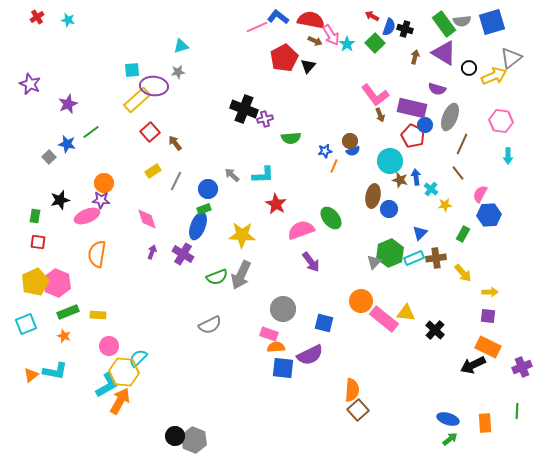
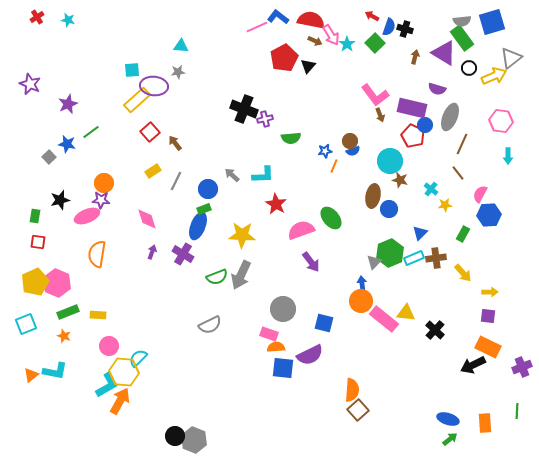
green rectangle at (444, 24): moved 18 px right, 14 px down
cyan triangle at (181, 46): rotated 21 degrees clockwise
blue arrow at (416, 177): moved 54 px left, 107 px down
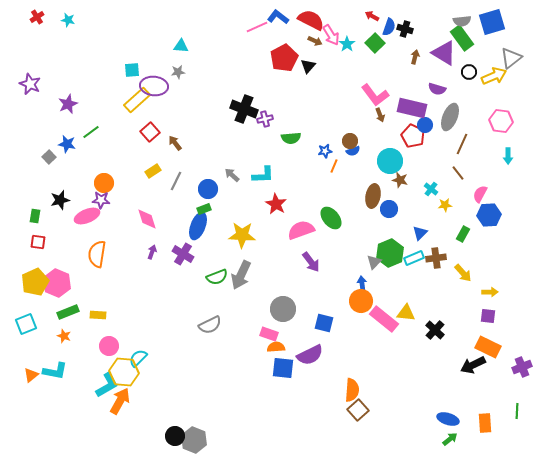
red semicircle at (311, 20): rotated 16 degrees clockwise
black circle at (469, 68): moved 4 px down
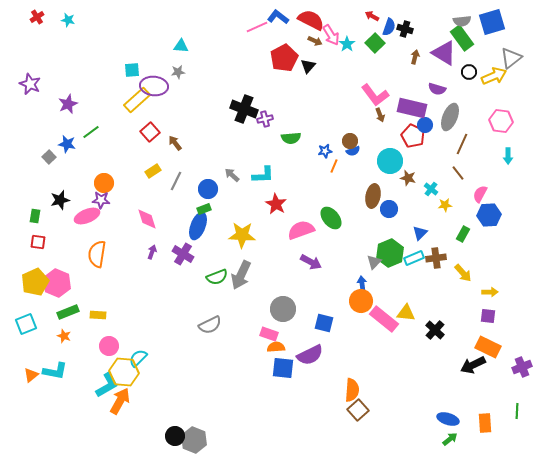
brown star at (400, 180): moved 8 px right, 2 px up
purple arrow at (311, 262): rotated 25 degrees counterclockwise
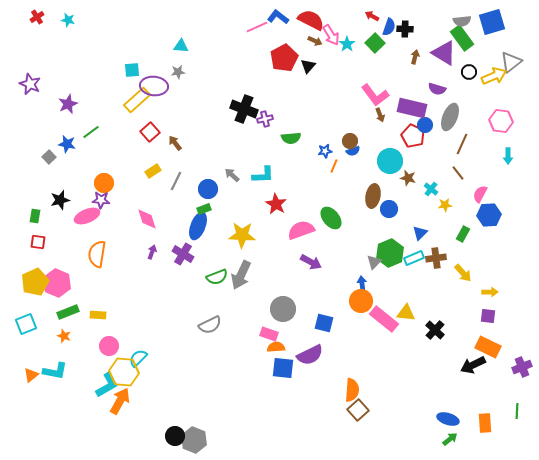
black cross at (405, 29): rotated 14 degrees counterclockwise
gray triangle at (511, 58): moved 4 px down
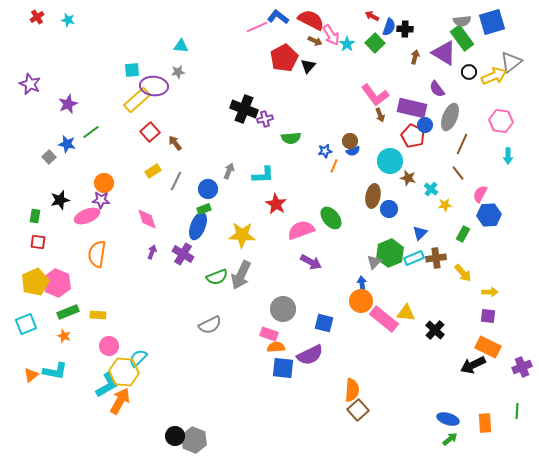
purple semicircle at (437, 89): rotated 36 degrees clockwise
gray arrow at (232, 175): moved 3 px left, 4 px up; rotated 70 degrees clockwise
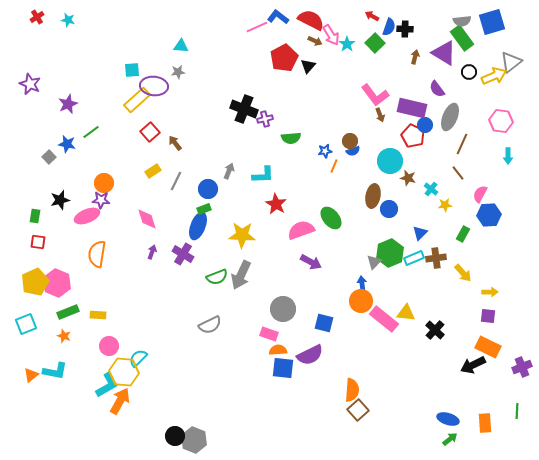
orange semicircle at (276, 347): moved 2 px right, 3 px down
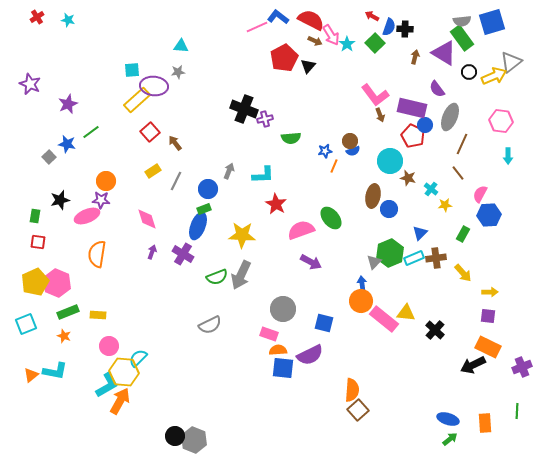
orange circle at (104, 183): moved 2 px right, 2 px up
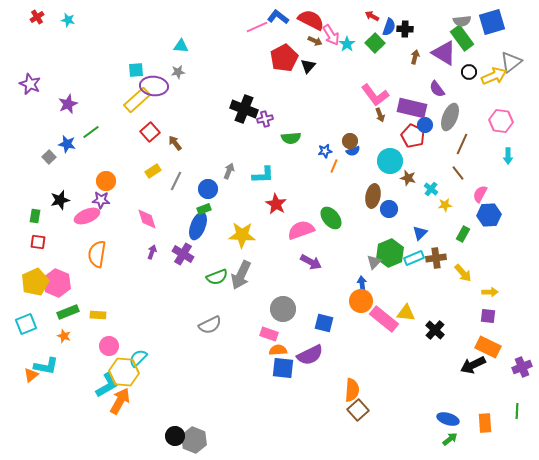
cyan square at (132, 70): moved 4 px right
cyan L-shape at (55, 371): moved 9 px left, 5 px up
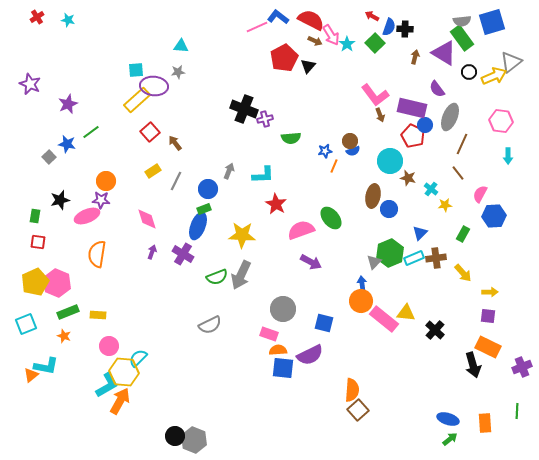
blue hexagon at (489, 215): moved 5 px right, 1 px down
black arrow at (473, 365): rotated 80 degrees counterclockwise
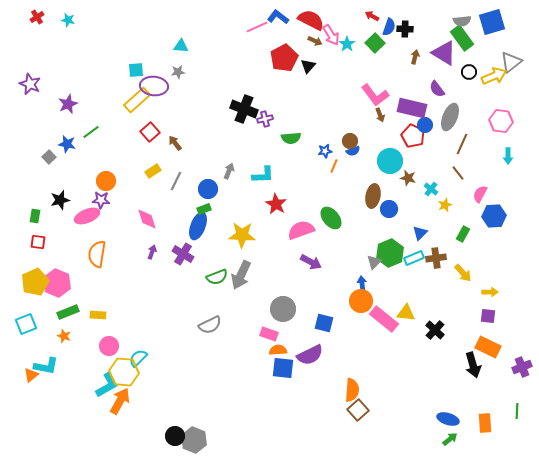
yellow star at (445, 205): rotated 16 degrees counterclockwise
